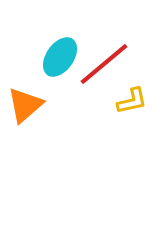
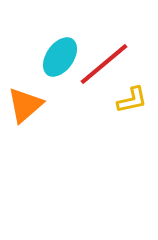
yellow L-shape: moved 1 px up
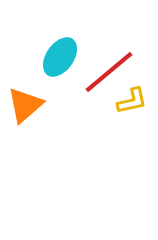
red line: moved 5 px right, 8 px down
yellow L-shape: moved 1 px down
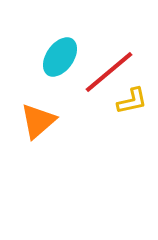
orange triangle: moved 13 px right, 16 px down
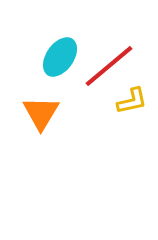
red line: moved 6 px up
orange triangle: moved 3 px right, 8 px up; rotated 18 degrees counterclockwise
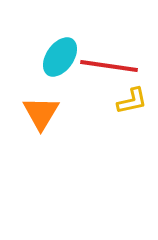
red line: rotated 48 degrees clockwise
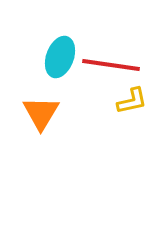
cyan ellipse: rotated 15 degrees counterclockwise
red line: moved 2 px right, 1 px up
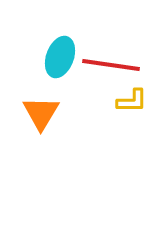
yellow L-shape: rotated 12 degrees clockwise
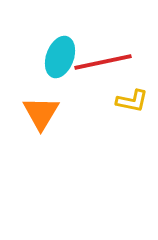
red line: moved 8 px left, 3 px up; rotated 20 degrees counterclockwise
yellow L-shape: rotated 12 degrees clockwise
